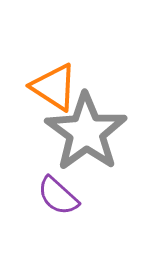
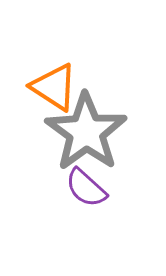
purple semicircle: moved 28 px right, 8 px up
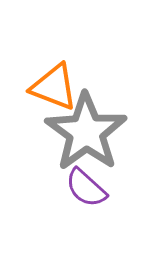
orange triangle: rotated 12 degrees counterclockwise
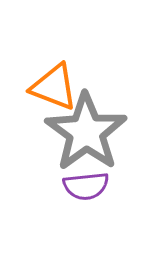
purple semicircle: moved 2 px up; rotated 48 degrees counterclockwise
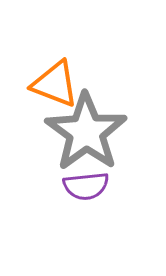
orange triangle: moved 1 px right, 3 px up
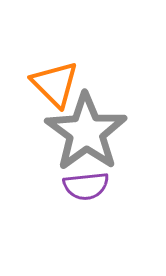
orange triangle: rotated 24 degrees clockwise
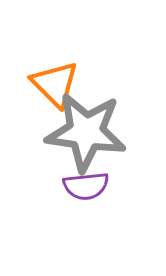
gray star: rotated 28 degrees counterclockwise
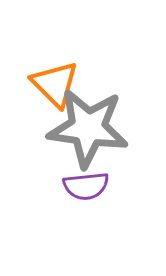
gray star: moved 2 px right, 4 px up
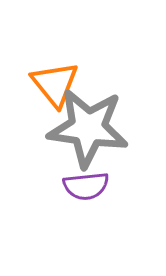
orange triangle: rotated 6 degrees clockwise
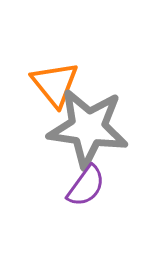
purple semicircle: rotated 48 degrees counterclockwise
